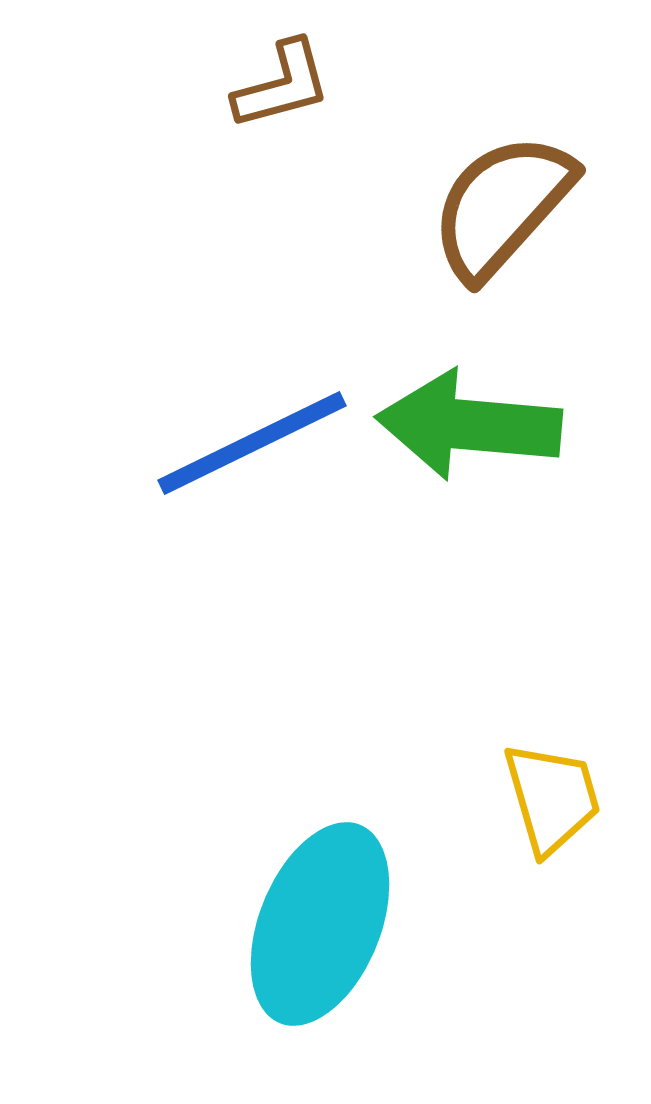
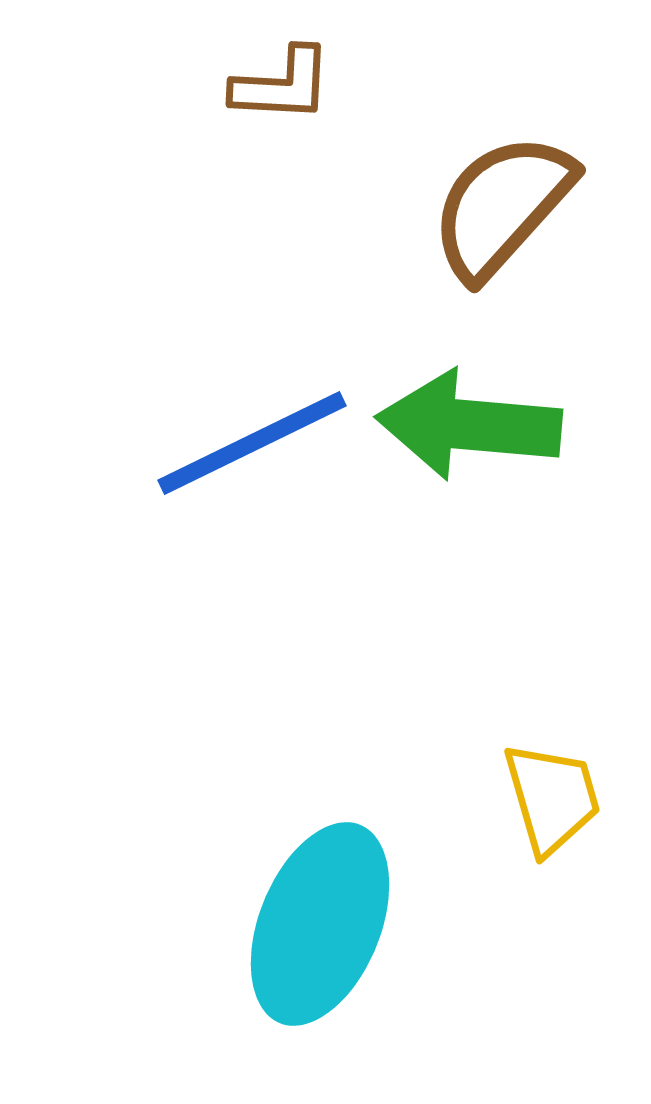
brown L-shape: rotated 18 degrees clockwise
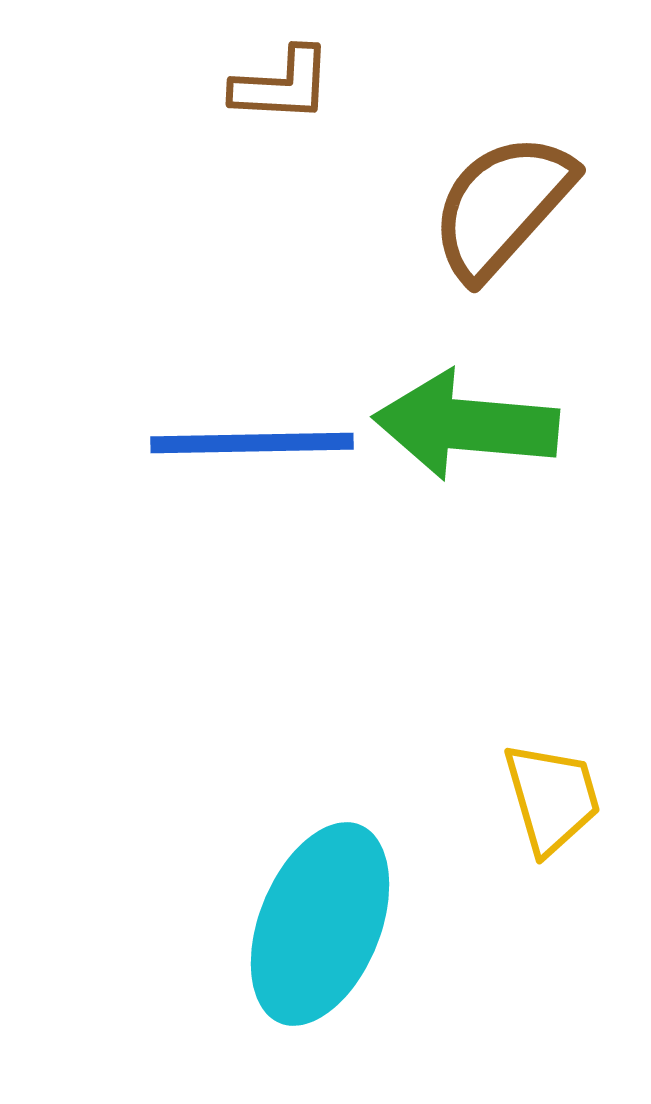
green arrow: moved 3 px left
blue line: rotated 25 degrees clockwise
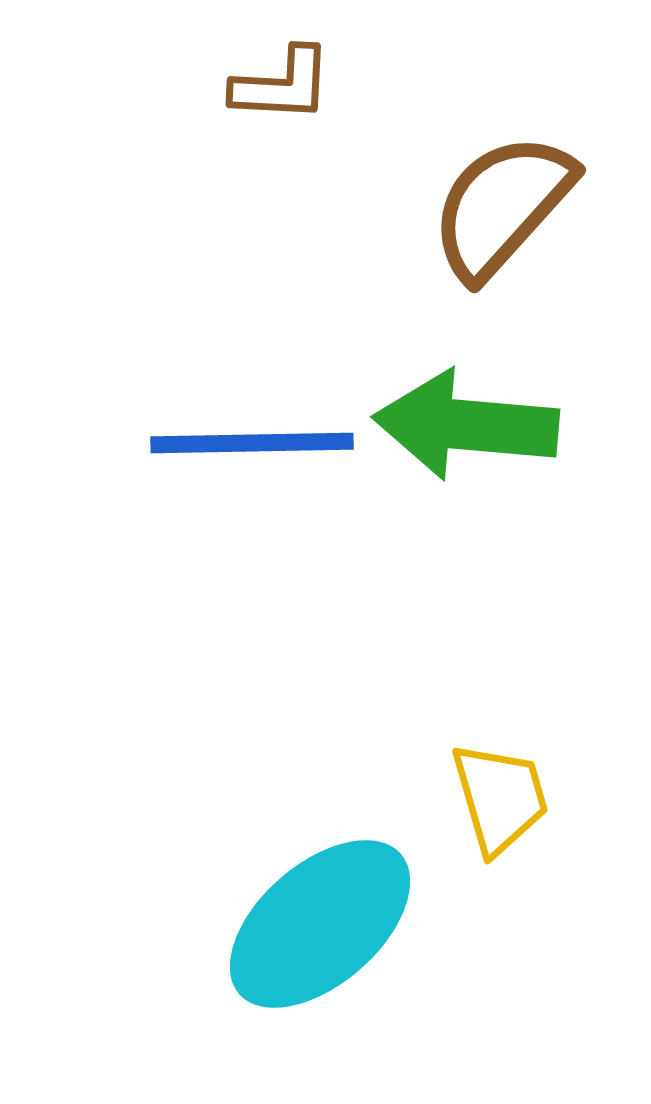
yellow trapezoid: moved 52 px left
cyan ellipse: rotated 27 degrees clockwise
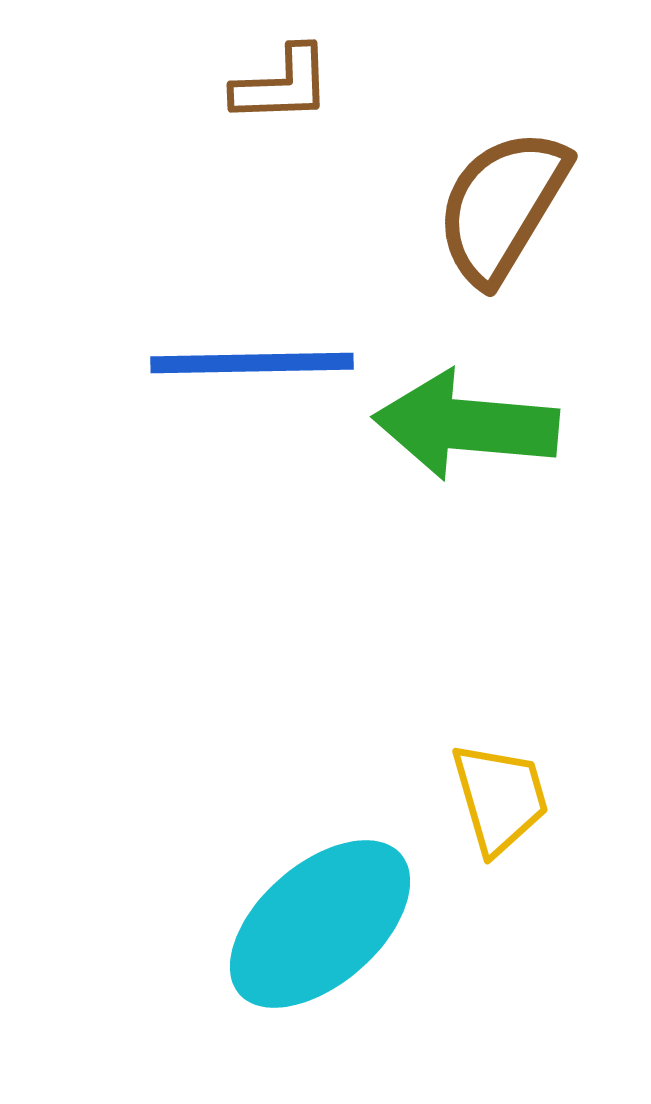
brown L-shape: rotated 5 degrees counterclockwise
brown semicircle: rotated 11 degrees counterclockwise
blue line: moved 80 px up
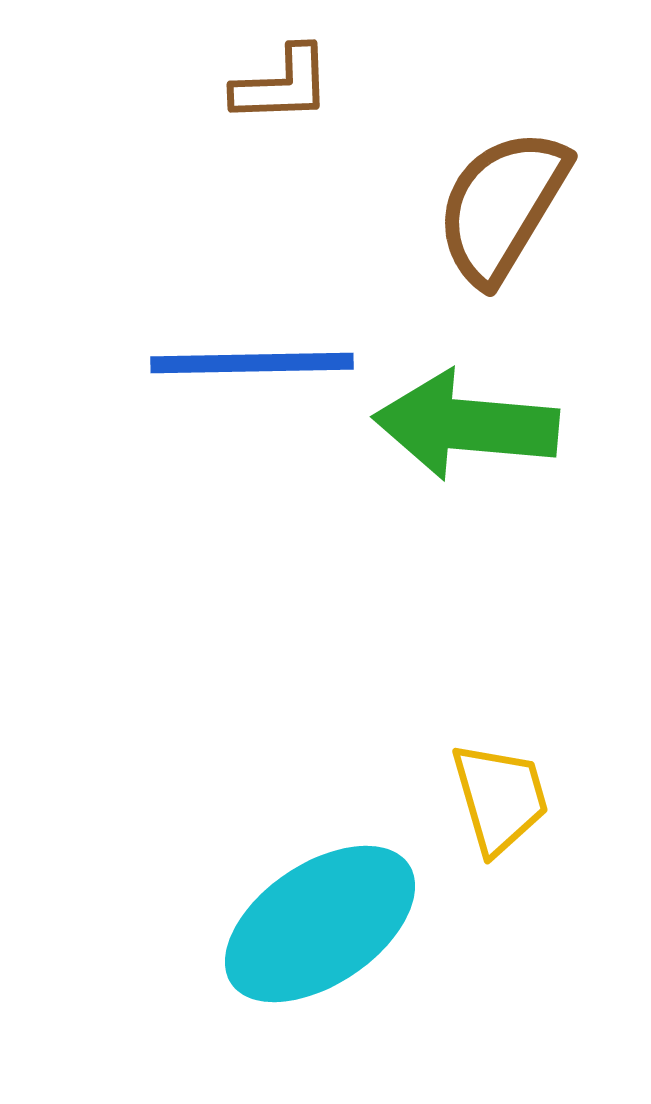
cyan ellipse: rotated 7 degrees clockwise
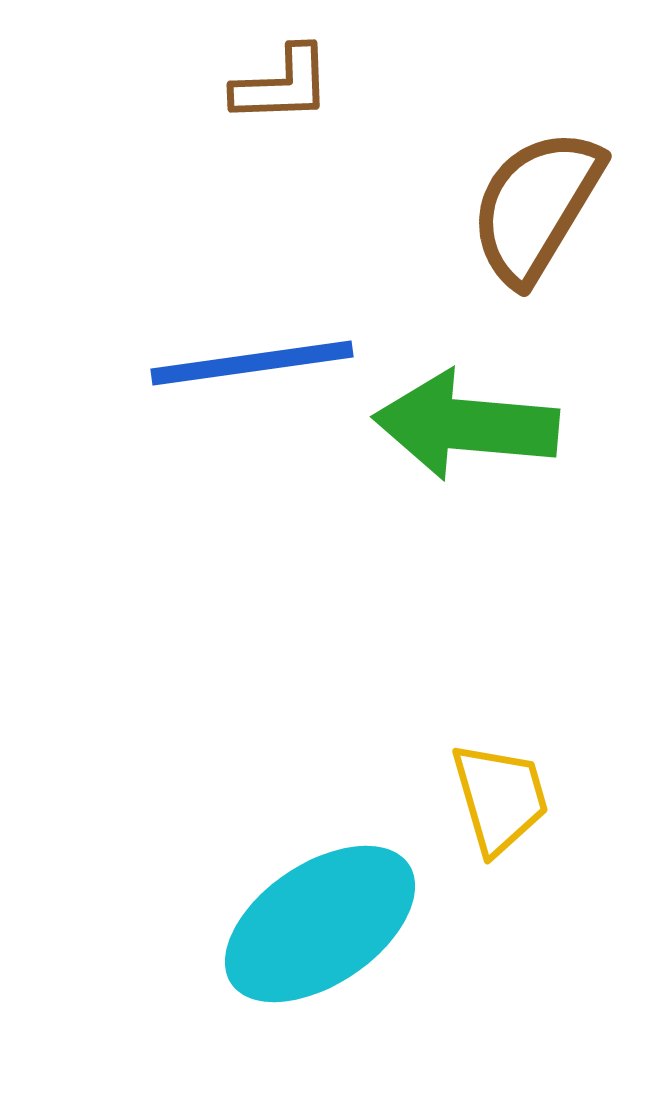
brown semicircle: moved 34 px right
blue line: rotated 7 degrees counterclockwise
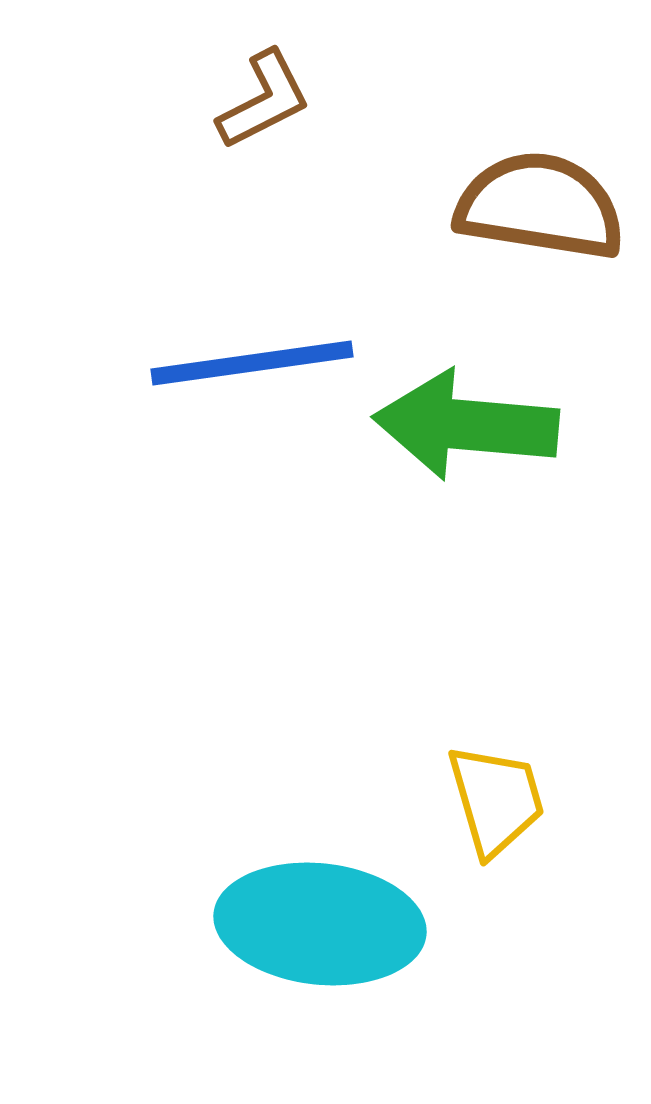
brown L-shape: moved 18 px left, 15 px down; rotated 25 degrees counterclockwise
brown semicircle: moved 4 px right; rotated 68 degrees clockwise
yellow trapezoid: moved 4 px left, 2 px down
cyan ellipse: rotated 40 degrees clockwise
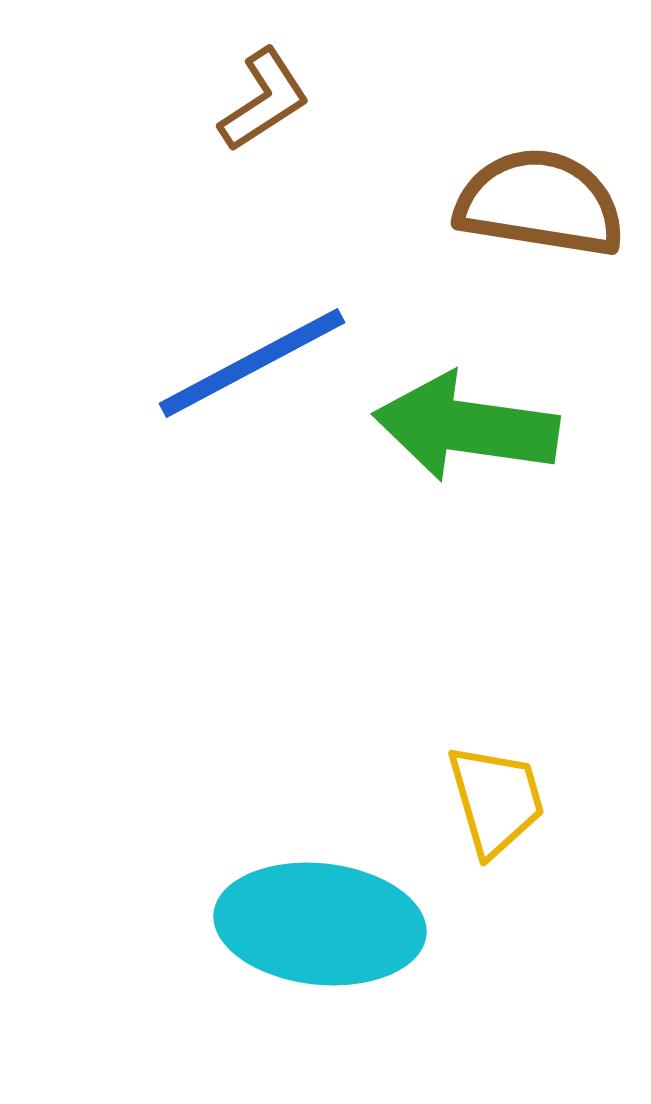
brown L-shape: rotated 6 degrees counterclockwise
brown semicircle: moved 3 px up
blue line: rotated 20 degrees counterclockwise
green arrow: moved 2 px down; rotated 3 degrees clockwise
